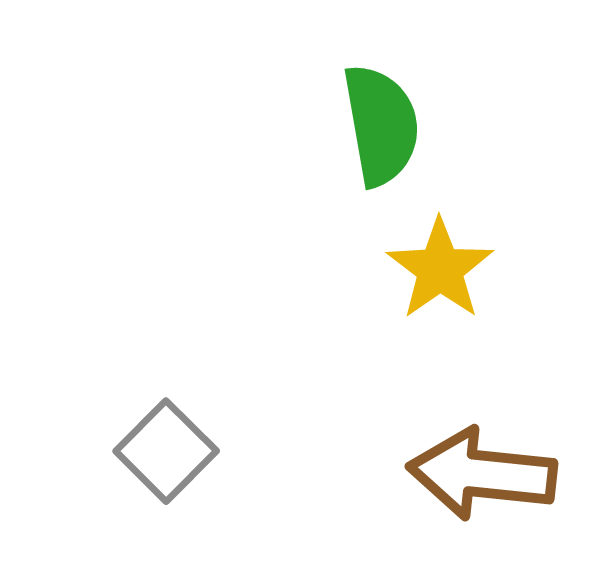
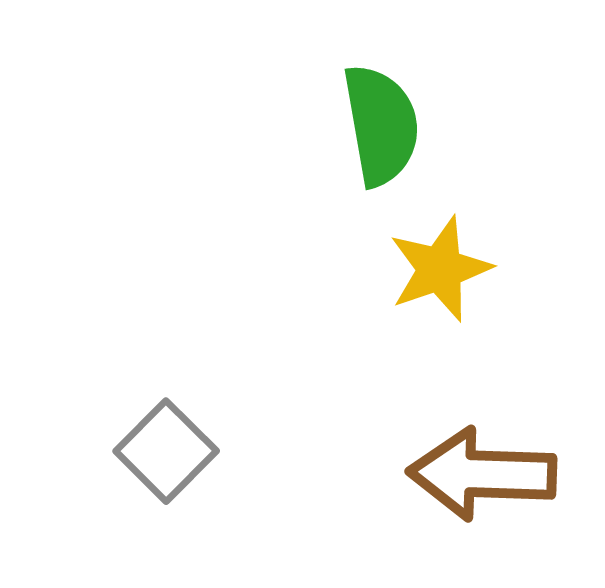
yellow star: rotated 16 degrees clockwise
brown arrow: rotated 4 degrees counterclockwise
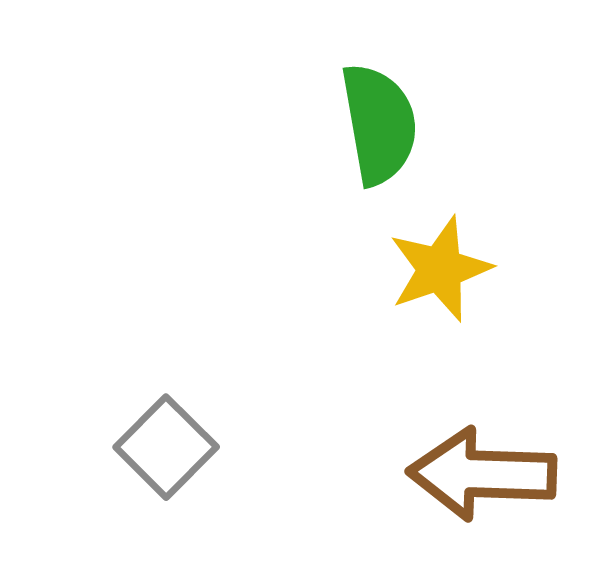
green semicircle: moved 2 px left, 1 px up
gray square: moved 4 px up
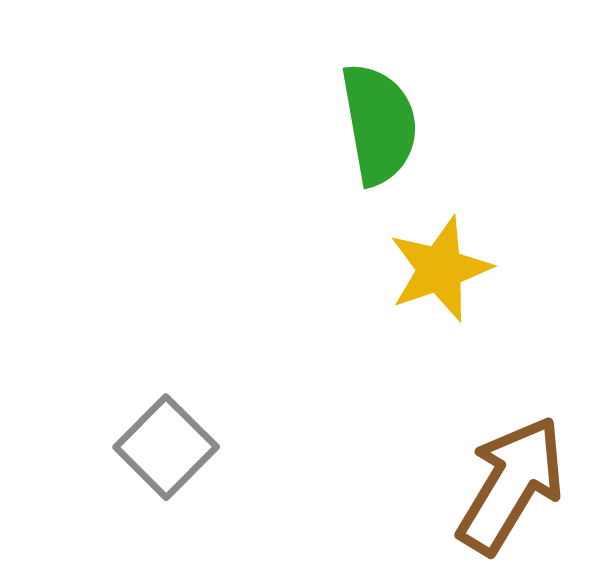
brown arrow: moved 29 px right, 11 px down; rotated 119 degrees clockwise
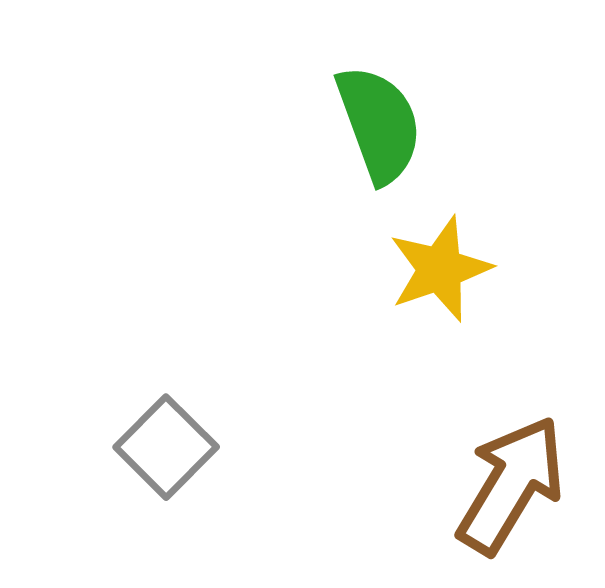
green semicircle: rotated 10 degrees counterclockwise
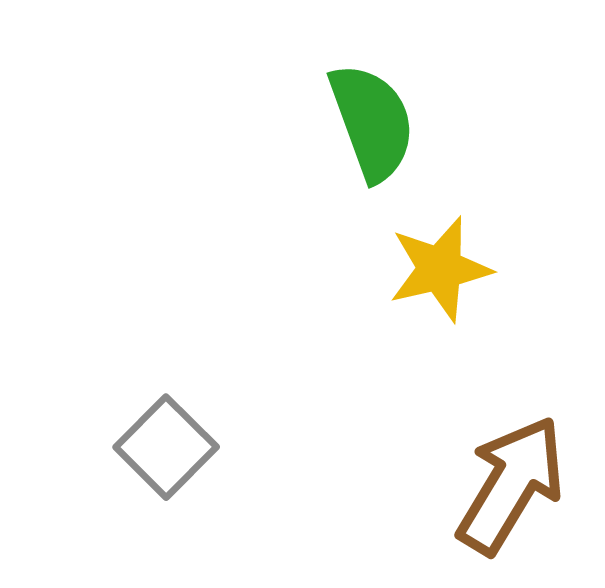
green semicircle: moved 7 px left, 2 px up
yellow star: rotated 6 degrees clockwise
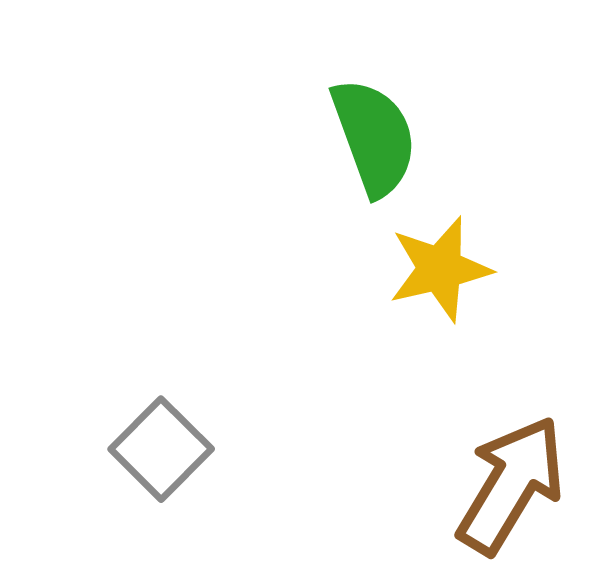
green semicircle: moved 2 px right, 15 px down
gray square: moved 5 px left, 2 px down
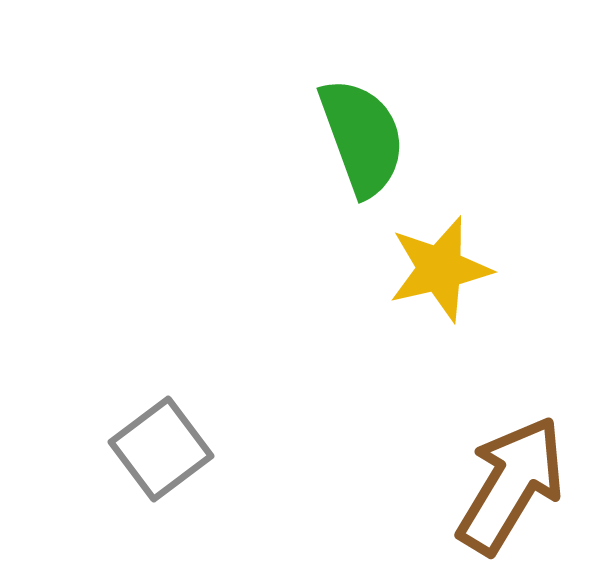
green semicircle: moved 12 px left
gray square: rotated 8 degrees clockwise
